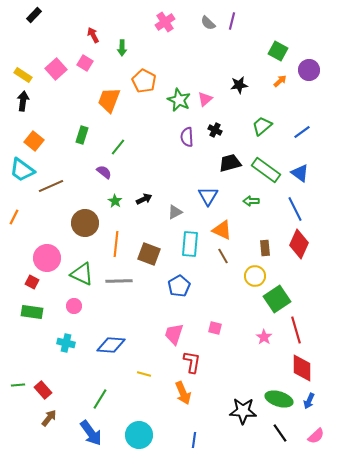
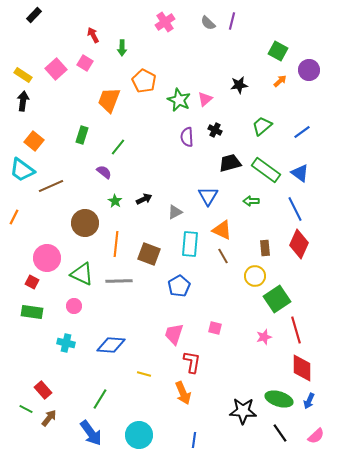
pink star at (264, 337): rotated 21 degrees clockwise
green line at (18, 385): moved 8 px right, 24 px down; rotated 32 degrees clockwise
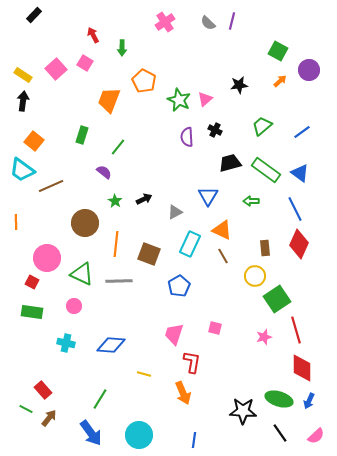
orange line at (14, 217): moved 2 px right, 5 px down; rotated 28 degrees counterclockwise
cyan rectangle at (190, 244): rotated 20 degrees clockwise
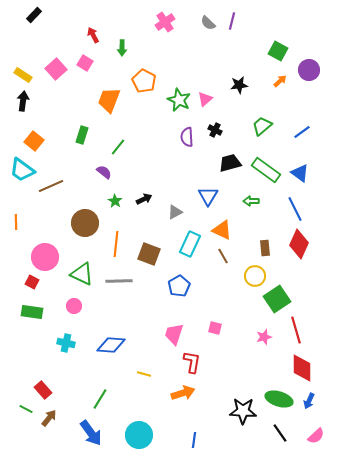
pink circle at (47, 258): moved 2 px left, 1 px up
orange arrow at (183, 393): rotated 85 degrees counterclockwise
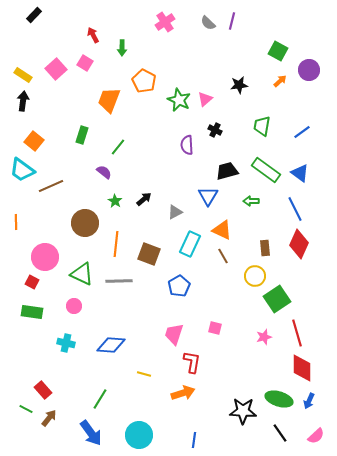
green trapezoid at (262, 126): rotated 40 degrees counterclockwise
purple semicircle at (187, 137): moved 8 px down
black trapezoid at (230, 163): moved 3 px left, 8 px down
black arrow at (144, 199): rotated 14 degrees counterclockwise
red line at (296, 330): moved 1 px right, 3 px down
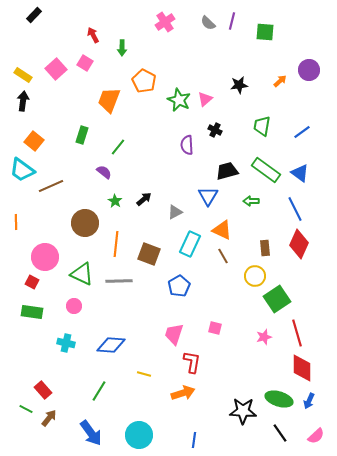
green square at (278, 51): moved 13 px left, 19 px up; rotated 24 degrees counterclockwise
green line at (100, 399): moved 1 px left, 8 px up
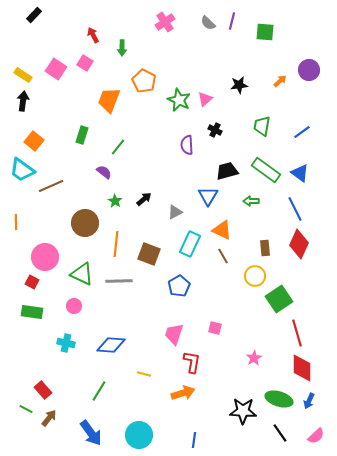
pink square at (56, 69): rotated 15 degrees counterclockwise
green square at (277, 299): moved 2 px right
pink star at (264, 337): moved 10 px left, 21 px down; rotated 14 degrees counterclockwise
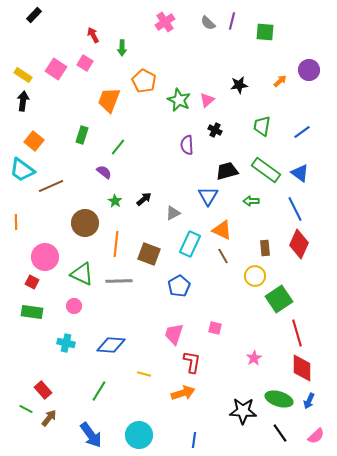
pink triangle at (205, 99): moved 2 px right, 1 px down
gray triangle at (175, 212): moved 2 px left, 1 px down
blue arrow at (91, 433): moved 2 px down
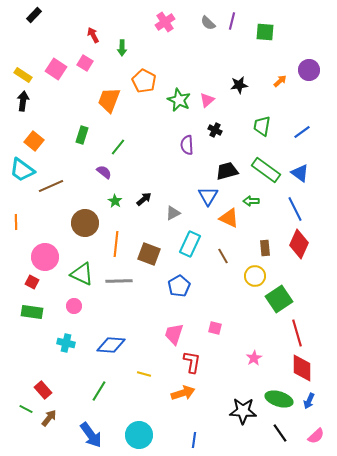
orange triangle at (222, 230): moved 7 px right, 12 px up
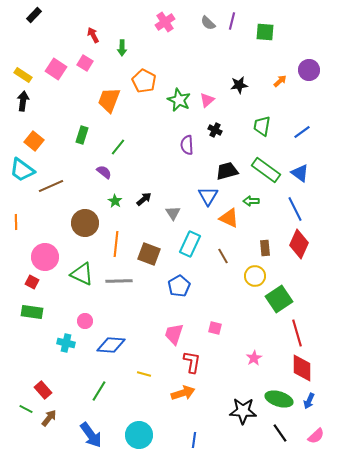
gray triangle at (173, 213): rotated 35 degrees counterclockwise
pink circle at (74, 306): moved 11 px right, 15 px down
